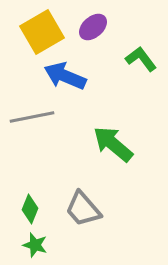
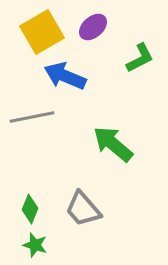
green L-shape: moved 1 px left, 1 px up; rotated 100 degrees clockwise
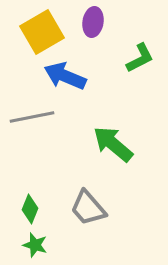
purple ellipse: moved 5 px up; rotated 40 degrees counterclockwise
gray trapezoid: moved 5 px right, 1 px up
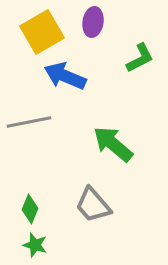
gray line: moved 3 px left, 5 px down
gray trapezoid: moved 5 px right, 3 px up
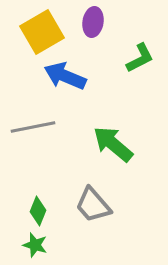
gray line: moved 4 px right, 5 px down
green diamond: moved 8 px right, 2 px down
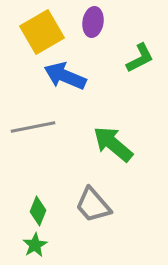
green star: rotated 25 degrees clockwise
